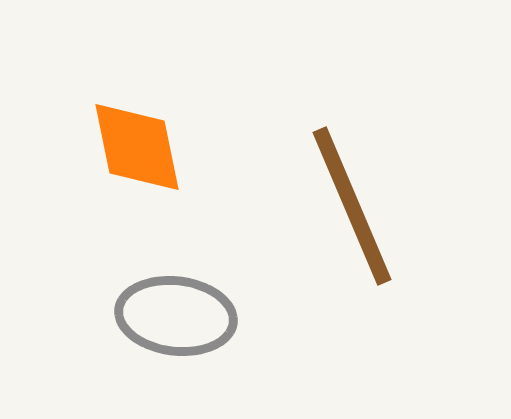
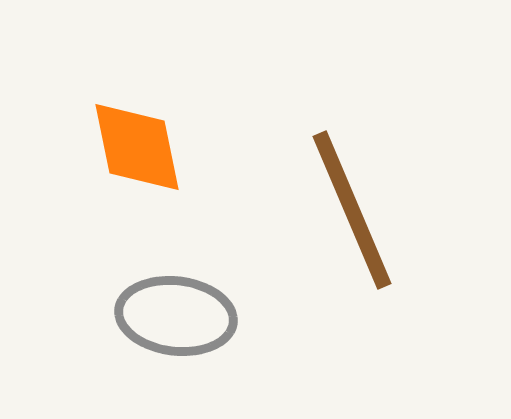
brown line: moved 4 px down
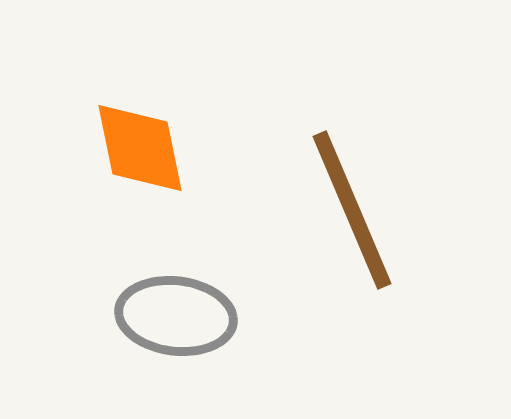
orange diamond: moved 3 px right, 1 px down
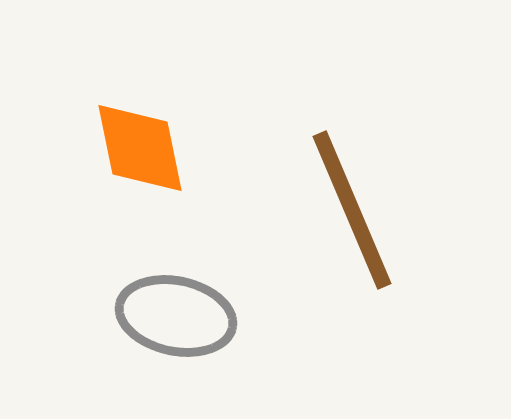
gray ellipse: rotated 5 degrees clockwise
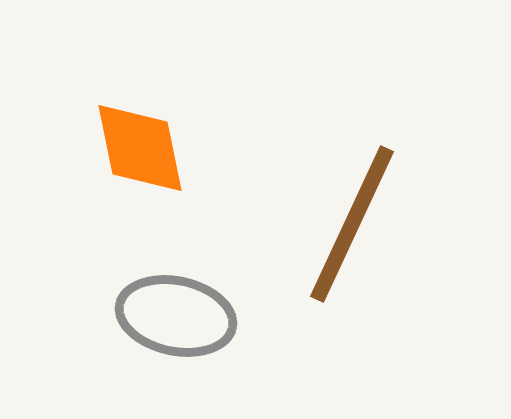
brown line: moved 14 px down; rotated 48 degrees clockwise
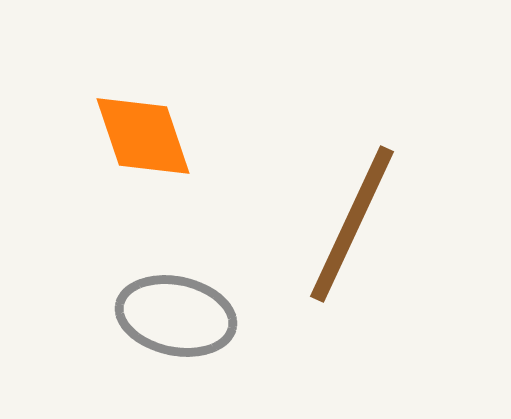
orange diamond: moved 3 px right, 12 px up; rotated 7 degrees counterclockwise
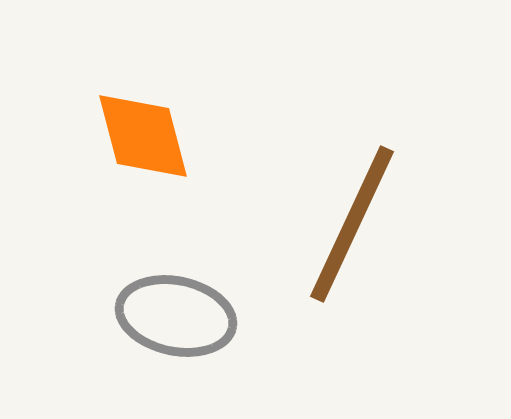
orange diamond: rotated 4 degrees clockwise
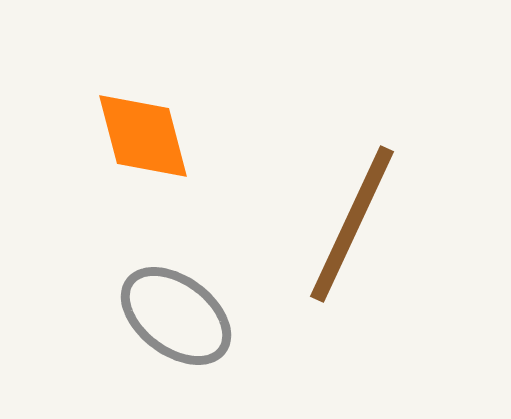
gray ellipse: rotated 25 degrees clockwise
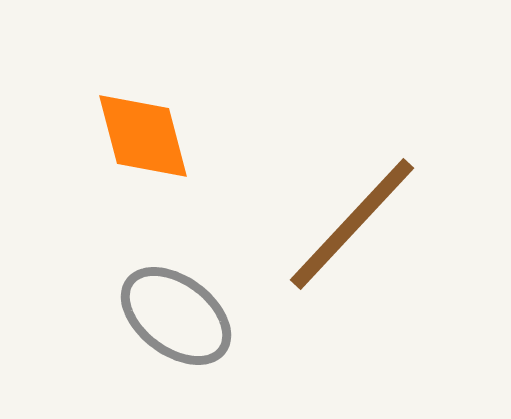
brown line: rotated 18 degrees clockwise
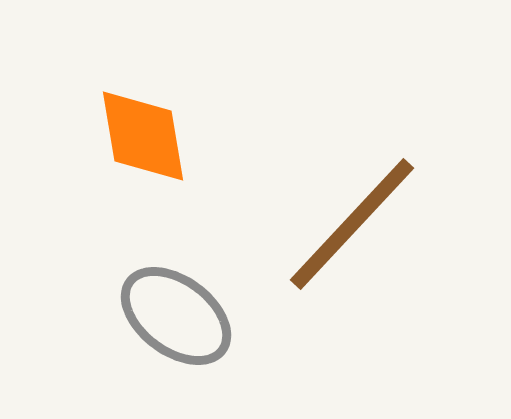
orange diamond: rotated 5 degrees clockwise
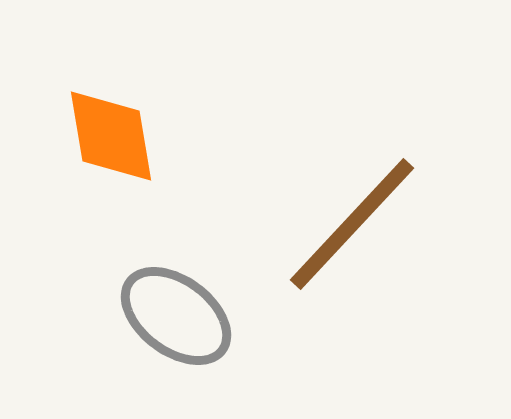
orange diamond: moved 32 px left
